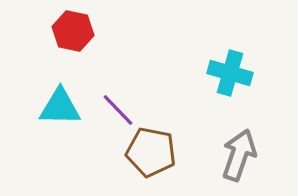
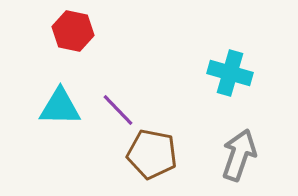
brown pentagon: moved 1 px right, 2 px down
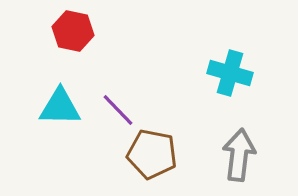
gray arrow: rotated 12 degrees counterclockwise
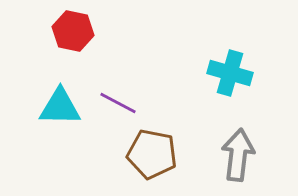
purple line: moved 7 px up; rotated 18 degrees counterclockwise
gray arrow: moved 1 px left
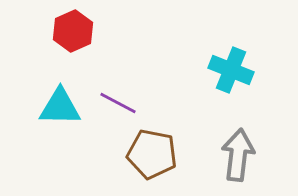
red hexagon: rotated 24 degrees clockwise
cyan cross: moved 1 px right, 3 px up; rotated 6 degrees clockwise
